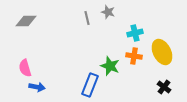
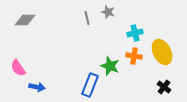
gray diamond: moved 1 px left, 1 px up
pink semicircle: moved 7 px left; rotated 18 degrees counterclockwise
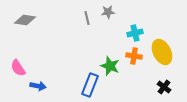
gray star: rotated 24 degrees counterclockwise
gray diamond: rotated 10 degrees clockwise
blue arrow: moved 1 px right, 1 px up
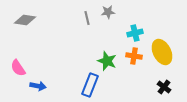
green star: moved 3 px left, 5 px up
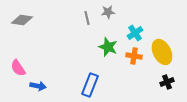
gray diamond: moved 3 px left
cyan cross: rotated 21 degrees counterclockwise
green star: moved 1 px right, 14 px up
black cross: moved 3 px right, 5 px up; rotated 32 degrees clockwise
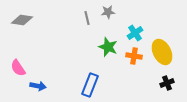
black cross: moved 1 px down
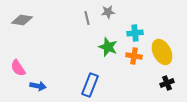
cyan cross: rotated 28 degrees clockwise
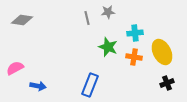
orange cross: moved 1 px down
pink semicircle: moved 3 px left; rotated 96 degrees clockwise
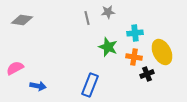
black cross: moved 20 px left, 9 px up
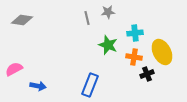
green star: moved 2 px up
pink semicircle: moved 1 px left, 1 px down
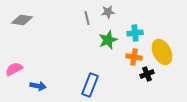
green star: moved 5 px up; rotated 30 degrees clockwise
